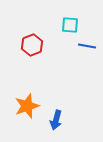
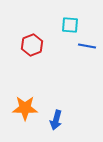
orange star: moved 2 px left, 2 px down; rotated 20 degrees clockwise
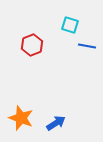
cyan square: rotated 12 degrees clockwise
orange star: moved 4 px left, 10 px down; rotated 20 degrees clockwise
blue arrow: moved 3 px down; rotated 138 degrees counterclockwise
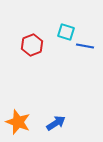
cyan square: moved 4 px left, 7 px down
blue line: moved 2 px left
orange star: moved 3 px left, 4 px down
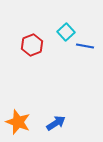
cyan square: rotated 30 degrees clockwise
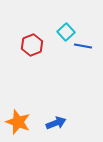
blue line: moved 2 px left
blue arrow: rotated 12 degrees clockwise
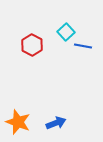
red hexagon: rotated 10 degrees counterclockwise
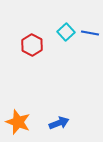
blue line: moved 7 px right, 13 px up
blue arrow: moved 3 px right
